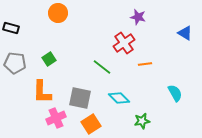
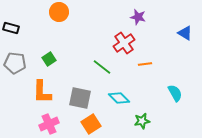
orange circle: moved 1 px right, 1 px up
pink cross: moved 7 px left, 6 px down
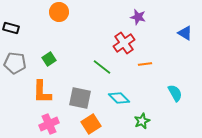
green star: rotated 14 degrees counterclockwise
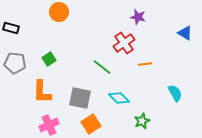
pink cross: moved 1 px down
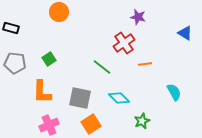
cyan semicircle: moved 1 px left, 1 px up
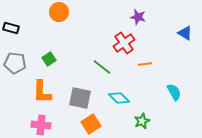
pink cross: moved 8 px left; rotated 30 degrees clockwise
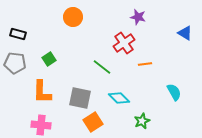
orange circle: moved 14 px right, 5 px down
black rectangle: moved 7 px right, 6 px down
orange square: moved 2 px right, 2 px up
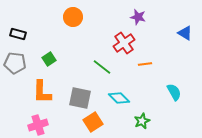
pink cross: moved 3 px left; rotated 24 degrees counterclockwise
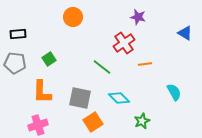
black rectangle: rotated 21 degrees counterclockwise
